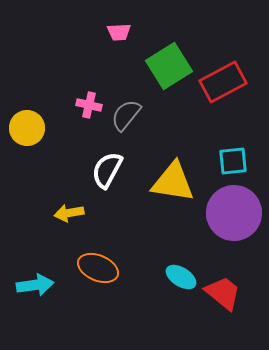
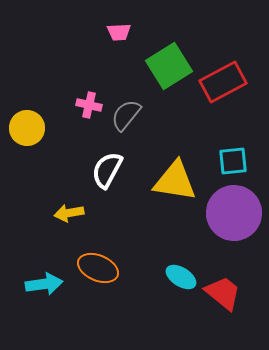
yellow triangle: moved 2 px right, 1 px up
cyan arrow: moved 9 px right, 1 px up
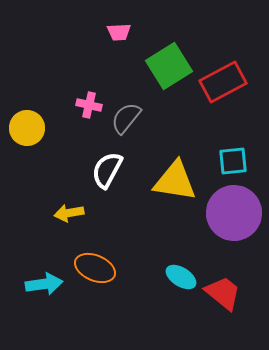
gray semicircle: moved 3 px down
orange ellipse: moved 3 px left
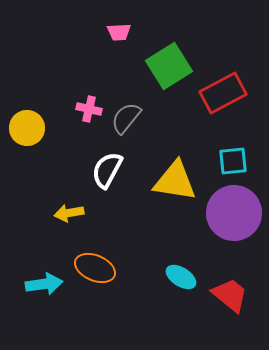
red rectangle: moved 11 px down
pink cross: moved 4 px down
red trapezoid: moved 7 px right, 2 px down
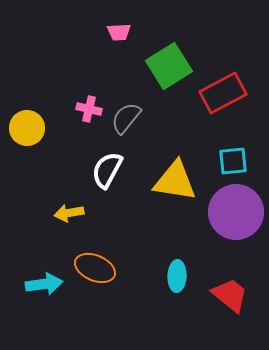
purple circle: moved 2 px right, 1 px up
cyan ellipse: moved 4 px left, 1 px up; rotated 60 degrees clockwise
